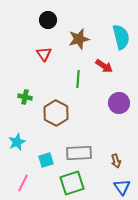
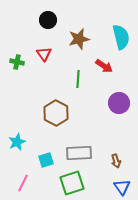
green cross: moved 8 px left, 35 px up
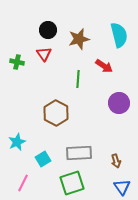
black circle: moved 10 px down
cyan semicircle: moved 2 px left, 2 px up
cyan square: moved 3 px left, 1 px up; rotated 14 degrees counterclockwise
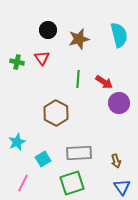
red triangle: moved 2 px left, 4 px down
red arrow: moved 16 px down
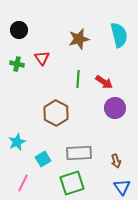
black circle: moved 29 px left
green cross: moved 2 px down
purple circle: moved 4 px left, 5 px down
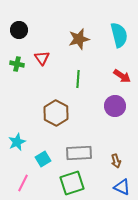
red arrow: moved 18 px right, 6 px up
purple circle: moved 2 px up
blue triangle: rotated 30 degrees counterclockwise
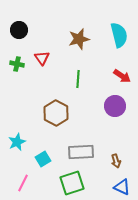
gray rectangle: moved 2 px right, 1 px up
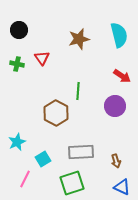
green line: moved 12 px down
pink line: moved 2 px right, 4 px up
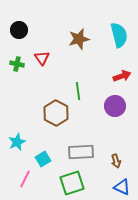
red arrow: rotated 54 degrees counterclockwise
green line: rotated 12 degrees counterclockwise
